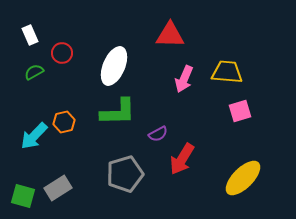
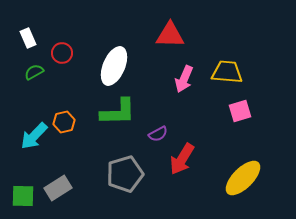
white rectangle: moved 2 px left, 3 px down
green square: rotated 15 degrees counterclockwise
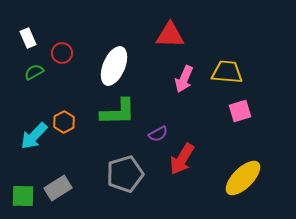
orange hexagon: rotated 15 degrees counterclockwise
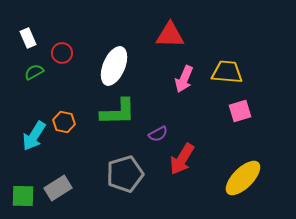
orange hexagon: rotated 20 degrees counterclockwise
cyan arrow: rotated 12 degrees counterclockwise
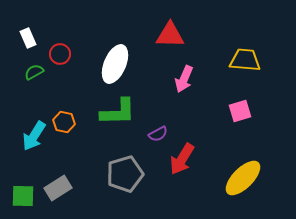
red circle: moved 2 px left, 1 px down
white ellipse: moved 1 px right, 2 px up
yellow trapezoid: moved 18 px right, 12 px up
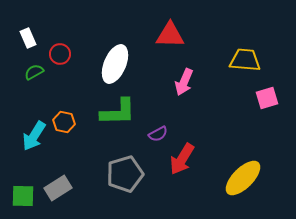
pink arrow: moved 3 px down
pink square: moved 27 px right, 13 px up
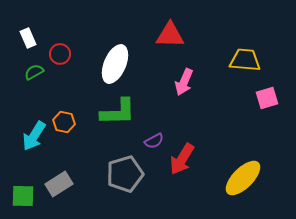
purple semicircle: moved 4 px left, 7 px down
gray rectangle: moved 1 px right, 4 px up
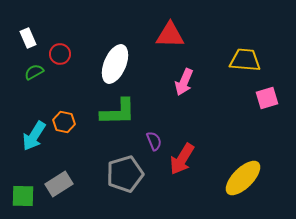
purple semicircle: rotated 84 degrees counterclockwise
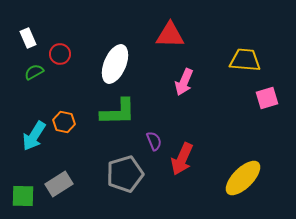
red arrow: rotated 8 degrees counterclockwise
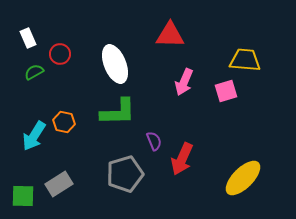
white ellipse: rotated 45 degrees counterclockwise
pink square: moved 41 px left, 7 px up
